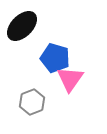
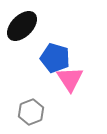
pink triangle: rotated 8 degrees counterclockwise
gray hexagon: moved 1 px left, 10 px down
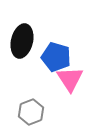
black ellipse: moved 15 px down; rotated 32 degrees counterclockwise
blue pentagon: moved 1 px right, 1 px up
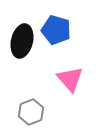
blue pentagon: moved 27 px up
pink triangle: rotated 8 degrees counterclockwise
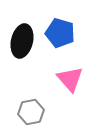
blue pentagon: moved 4 px right, 3 px down
gray hexagon: rotated 10 degrees clockwise
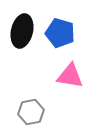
black ellipse: moved 10 px up
pink triangle: moved 3 px up; rotated 40 degrees counterclockwise
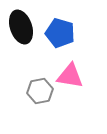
black ellipse: moved 1 px left, 4 px up; rotated 32 degrees counterclockwise
gray hexagon: moved 9 px right, 21 px up
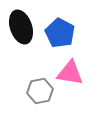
blue pentagon: rotated 12 degrees clockwise
pink triangle: moved 3 px up
